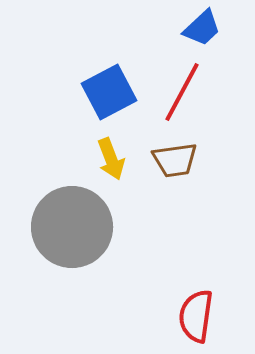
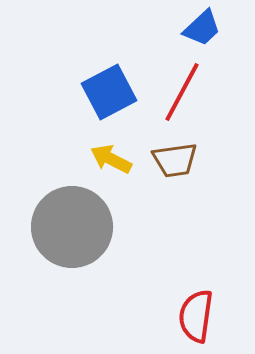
yellow arrow: rotated 138 degrees clockwise
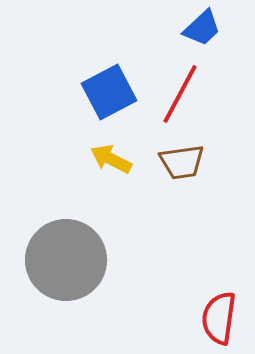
red line: moved 2 px left, 2 px down
brown trapezoid: moved 7 px right, 2 px down
gray circle: moved 6 px left, 33 px down
red semicircle: moved 23 px right, 2 px down
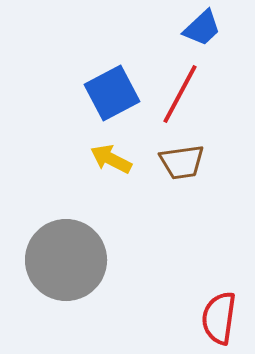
blue square: moved 3 px right, 1 px down
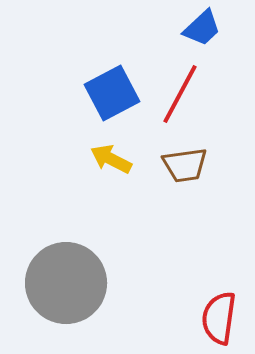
brown trapezoid: moved 3 px right, 3 px down
gray circle: moved 23 px down
